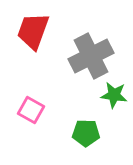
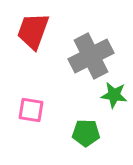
pink square: rotated 20 degrees counterclockwise
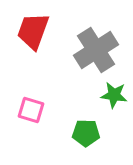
gray cross: moved 5 px right, 6 px up; rotated 6 degrees counterclockwise
pink square: rotated 8 degrees clockwise
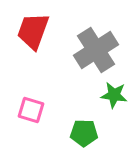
green pentagon: moved 2 px left
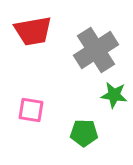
red trapezoid: rotated 120 degrees counterclockwise
pink square: rotated 8 degrees counterclockwise
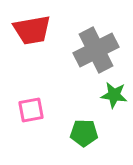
red trapezoid: moved 1 px left, 1 px up
gray cross: rotated 6 degrees clockwise
pink square: rotated 20 degrees counterclockwise
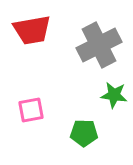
gray cross: moved 3 px right, 5 px up
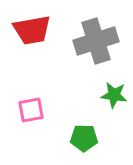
gray cross: moved 3 px left, 4 px up; rotated 9 degrees clockwise
green pentagon: moved 5 px down
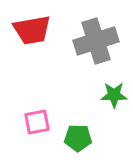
green star: rotated 8 degrees counterclockwise
pink square: moved 6 px right, 12 px down
green pentagon: moved 6 px left
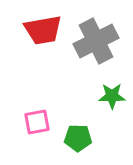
red trapezoid: moved 11 px right
gray cross: rotated 9 degrees counterclockwise
green star: moved 2 px left, 1 px down
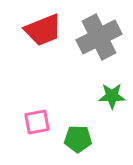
red trapezoid: rotated 12 degrees counterclockwise
gray cross: moved 3 px right, 4 px up
green pentagon: moved 1 px down
